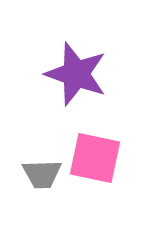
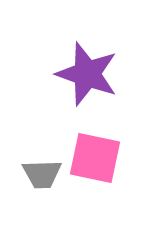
purple star: moved 11 px right
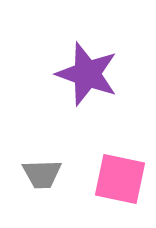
pink square: moved 25 px right, 21 px down
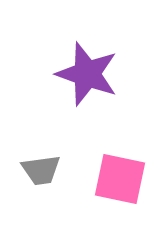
gray trapezoid: moved 1 px left, 4 px up; rotated 6 degrees counterclockwise
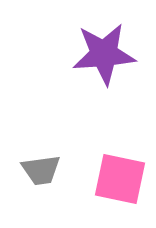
purple star: moved 17 px right, 20 px up; rotated 24 degrees counterclockwise
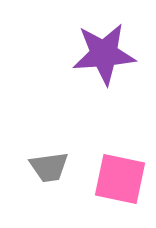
gray trapezoid: moved 8 px right, 3 px up
